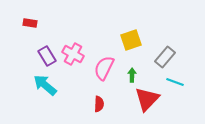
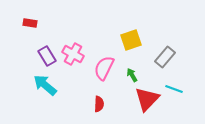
green arrow: rotated 32 degrees counterclockwise
cyan line: moved 1 px left, 7 px down
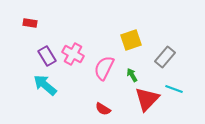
red semicircle: moved 4 px right, 5 px down; rotated 119 degrees clockwise
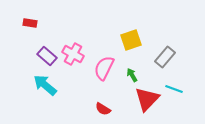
purple rectangle: rotated 18 degrees counterclockwise
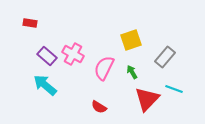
green arrow: moved 3 px up
red semicircle: moved 4 px left, 2 px up
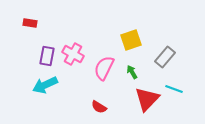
purple rectangle: rotated 60 degrees clockwise
cyan arrow: rotated 65 degrees counterclockwise
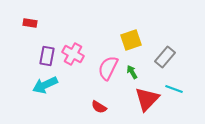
pink semicircle: moved 4 px right
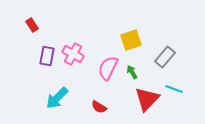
red rectangle: moved 2 px right, 2 px down; rotated 48 degrees clockwise
cyan arrow: moved 12 px right, 13 px down; rotated 20 degrees counterclockwise
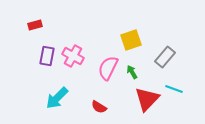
red rectangle: moved 3 px right; rotated 72 degrees counterclockwise
pink cross: moved 2 px down
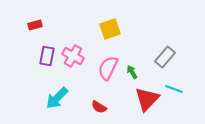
yellow square: moved 21 px left, 11 px up
